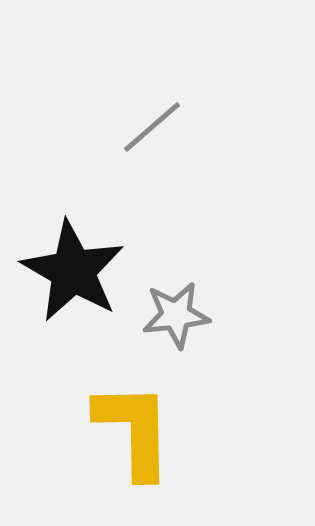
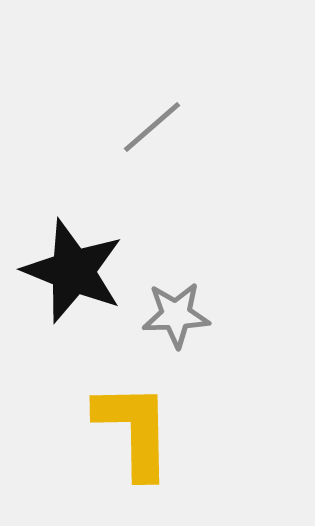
black star: rotated 8 degrees counterclockwise
gray star: rotated 4 degrees clockwise
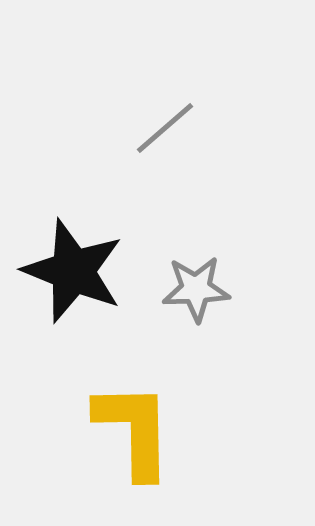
gray line: moved 13 px right, 1 px down
gray star: moved 20 px right, 26 px up
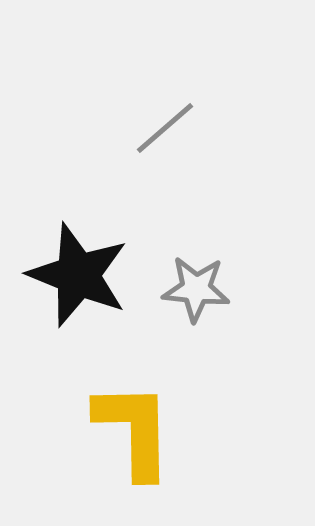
black star: moved 5 px right, 4 px down
gray star: rotated 8 degrees clockwise
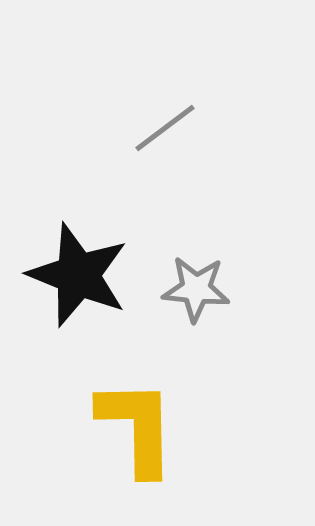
gray line: rotated 4 degrees clockwise
yellow L-shape: moved 3 px right, 3 px up
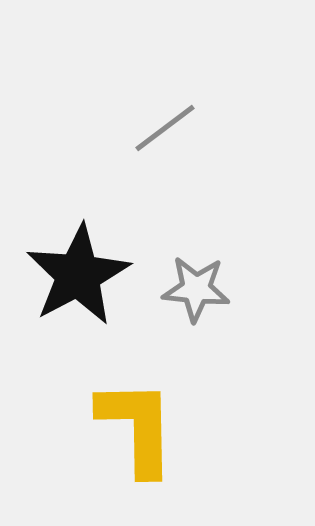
black star: rotated 22 degrees clockwise
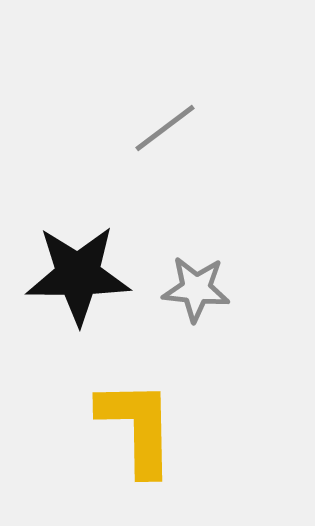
black star: rotated 28 degrees clockwise
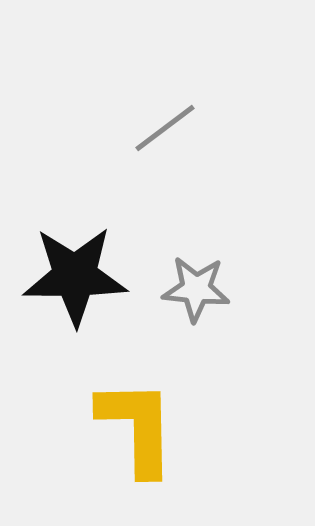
black star: moved 3 px left, 1 px down
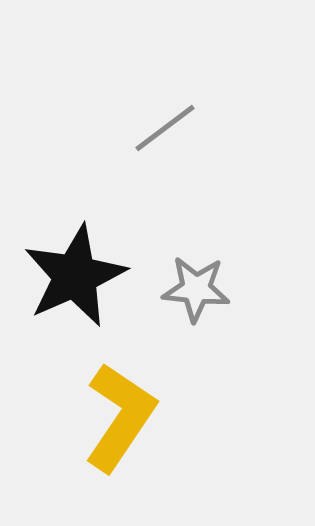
black star: rotated 24 degrees counterclockwise
yellow L-shape: moved 17 px left, 10 px up; rotated 35 degrees clockwise
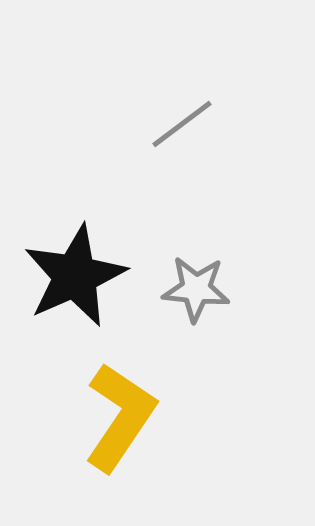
gray line: moved 17 px right, 4 px up
